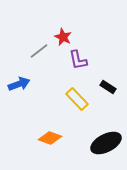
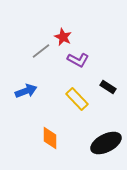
gray line: moved 2 px right
purple L-shape: rotated 50 degrees counterclockwise
blue arrow: moved 7 px right, 7 px down
orange diamond: rotated 70 degrees clockwise
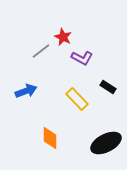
purple L-shape: moved 4 px right, 2 px up
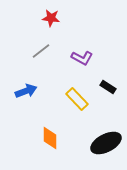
red star: moved 12 px left, 19 px up; rotated 18 degrees counterclockwise
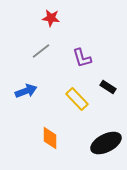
purple L-shape: rotated 45 degrees clockwise
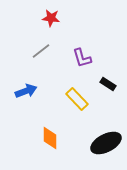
black rectangle: moved 3 px up
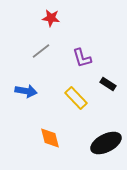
blue arrow: rotated 30 degrees clockwise
yellow rectangle: moved 1 px left, 1 px up
orange diamond: rotated 15 degrees counterclockwise
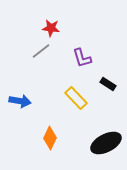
red star: moved 10 px down
blue arrow: moved 6 px left, 10 px down
orange diamond: rotated 40 degrees clockwise
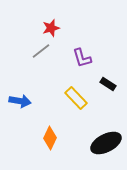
red star: rotated 24 degrees counterclockwise
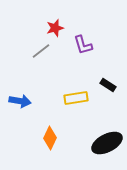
red star: moved 4 px right
purple L-shape: moved 1 px right, 13 px up
black rectangle: moved 1 px down
yellow rectangle: rotated 55 degrees counterclockwise
black ellipse: moved 1 px right
